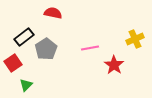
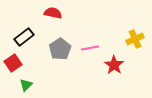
gray pentagon: moved 14 px right
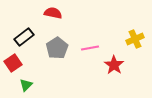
gray pentagon: moved 3 px left, 1 px up
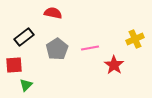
gray pentagon: moved 1 px down
red square: moved 1 px right, 2 px down; rotated 30 degrees clockwise
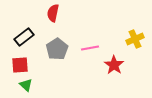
red semicircle: rotated 90 degrees counterclockwise
red square: moved 6 px right
green triangle: rotated 32 degrees counterclockwise
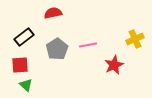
red semicircle: rotated 66 degrees clockwise
pink line: moved 2 px left, 3 px up
red star: rotated 12 degrees clockwise
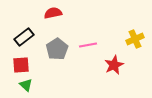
red square: moved 1 px right
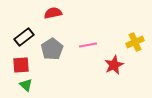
yellow cross: moved 3 px down
gray pentagon: moved 5 px left
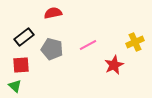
pink line: rotated 18 degrees counterclockwise
gray pentagon: rotated 25 degrees counterclockwise
green triangle: moved 11 px left, 1 px down
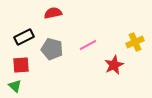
black rectangle: rotated 12 degrees clockwise
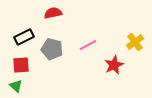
yellow cross: rotated 12 degrees counterclockwise
green triangle: moved 1 px right
